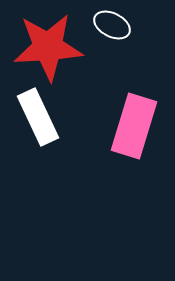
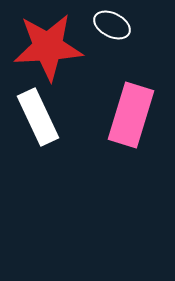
pink rectangle: moved 3 px left, 11 px up
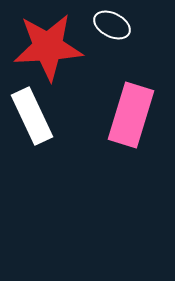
white rectangle: moved 6 px left, 1 px up
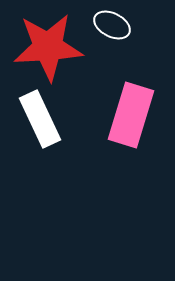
white rectangle: moved 8 px right, 3 px down
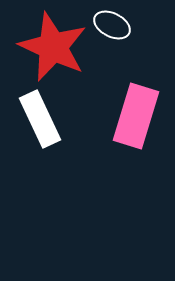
red star: moved 5 px right; rotated 28 degrees clockwise
pink rectangle: moved 5 px right, 1 px down
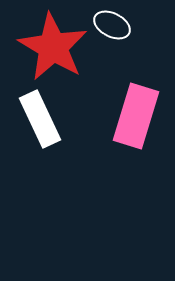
red star: rotated 6 degrees clockwise
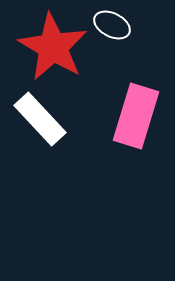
white rectangle: rotated 18 degrees counterclockwise
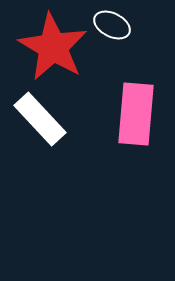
pink rectangle: moved 2 px up; rotated 12 degrees counterclockwise
